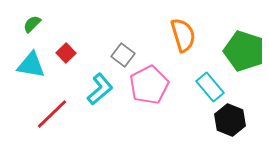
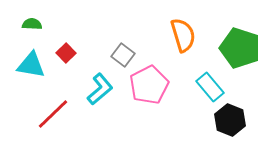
green semicircle: rotated 48 degrees clockwise
green pentagon: moved 4 px left, 3 px up
red line: moved 1 px right
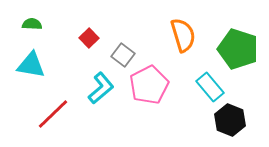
green pentagon: moved 2 px left, 1 px down
red square: moved 23 px right, 15 px up
cyan L-shape: moved 1 px right, 1 px up
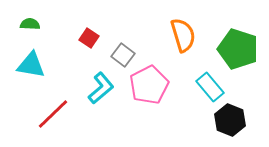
green semicircle: moved 2 px left
red square: rotated 12 degrees counterclockwise
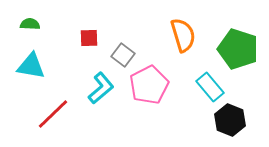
red square: rotated 36 degrees counterclockwise
cyan triangle: moved 1 px down
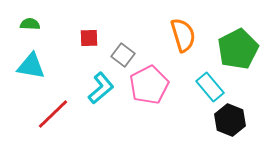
green pentagon: rotated 27 degrees clockwise
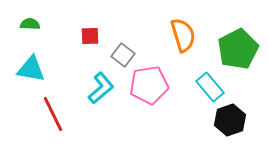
red square: moved 1 px right, 2 px up
cyan triangle: moved 3 px down
pink pentagon: rotated 18 degrees clockwise
red line: rotated 72 degrees counterclockwise
black hexagon: rotated 20 degrees clockwise
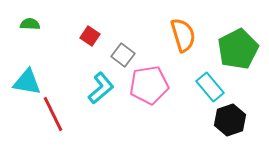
red square: rotated 36 degrees clockwise
cyan triangle: moved 4 px left, 13 px down
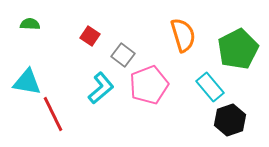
pink pentagon: rotated 12 degrees counterclockwise
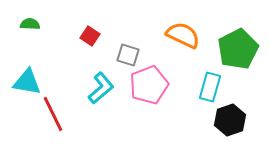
orange semicircle: rotated 48 degrees counterclockwise
gray square: moved 5 px right; rotated 20 degrees counterclockwise
cyan rectangle: rotated 56 degrees clockwise
